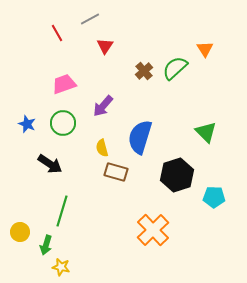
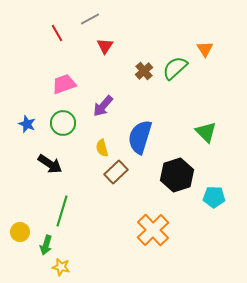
brown rectangle: rotated 60 degrees counterclockwise
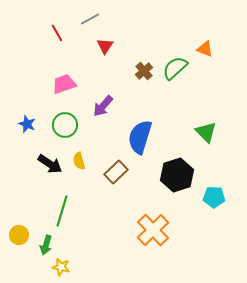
orange triangle: rotated 36 degrees counterclockwise
green circle: moved 2 px right, 2 px down
yellow semicircle: moved 23 px left, 13 px down
yellow circle: moved 1 px left, 3 px down
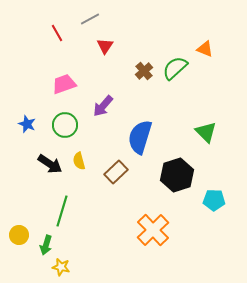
cyan pentagon: moved 3 px down
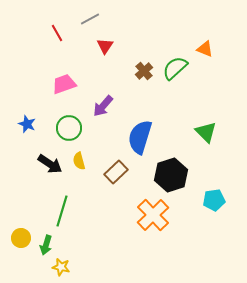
green circle: moved 4 px right, 3 px down
black hexagon: moved 6 px left
cyan pentagon: rotated 10 degrees counterclockwise
orange cross: moved 15 px up
yellow circle: moved 2 px right, 3 px down
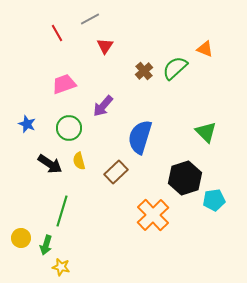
black hexagon: moved 14 px right, 3 px down
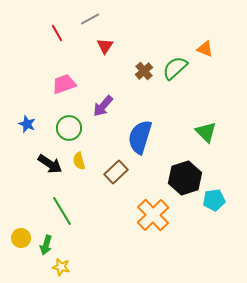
green line: rotated 48 degrees counterclockwise
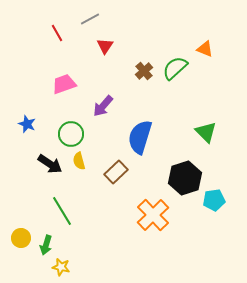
green circle: moved 2 px right, 6 px down
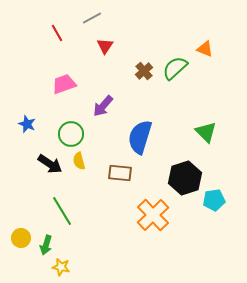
gray line: moved 2 px right, 1 px up
brown rectangle: moved 4 px right, 1 px down; rotated 50 degrees clockwise
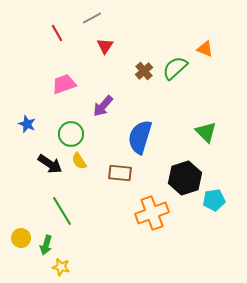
yellow semicircle: rotated 18 degrees counterclockwise
orange cross: moved 1 px left, 2 px up; rotated 24 degrees clockwise
